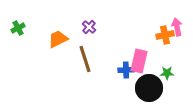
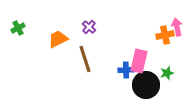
green star: rotated 16 degrees counterclockwise
black circle: moved 3 px left, 3 px up
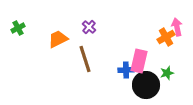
orange cross: moved 1 px right, 2 px down; rotated 18 degrees counterclockwise
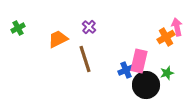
blue cross: rotated 21 degrees counterclockwise
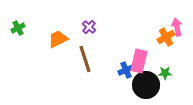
green star: moved 2 px left; rotated 16 degrees clockwise
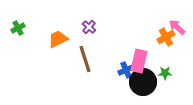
pink arrow: rotated 36 degrees counterclockwise
black circle: moved 3 px left, 3 px up
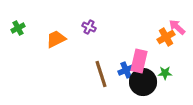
purple cross: rotated 16 degrees counterclockwise
orange trapezoid: moved 2 px left
brown line: moved 16 px right, 15 px down
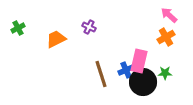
pink arrow: moved 8 px left, 12 px up
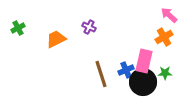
orange cross: moved 2 px left
pink rectangle: moved 5 px right
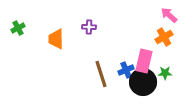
purple cross: rotated 24 degrees counterclockwise
orange trapezoid: rotated 65 degrees counterclockwise
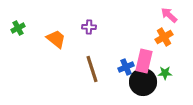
orange trapezoid: rotated 130 degrees clockwise
blue cross: moved 3 px up
brown line: moved 9 px left, 5 px up
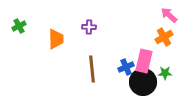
green cross: moved 1 px right, 2 px up
orange trapezoid: rotated 50 degrees clockwise
brown line: rotated 12 degrees clockwise
